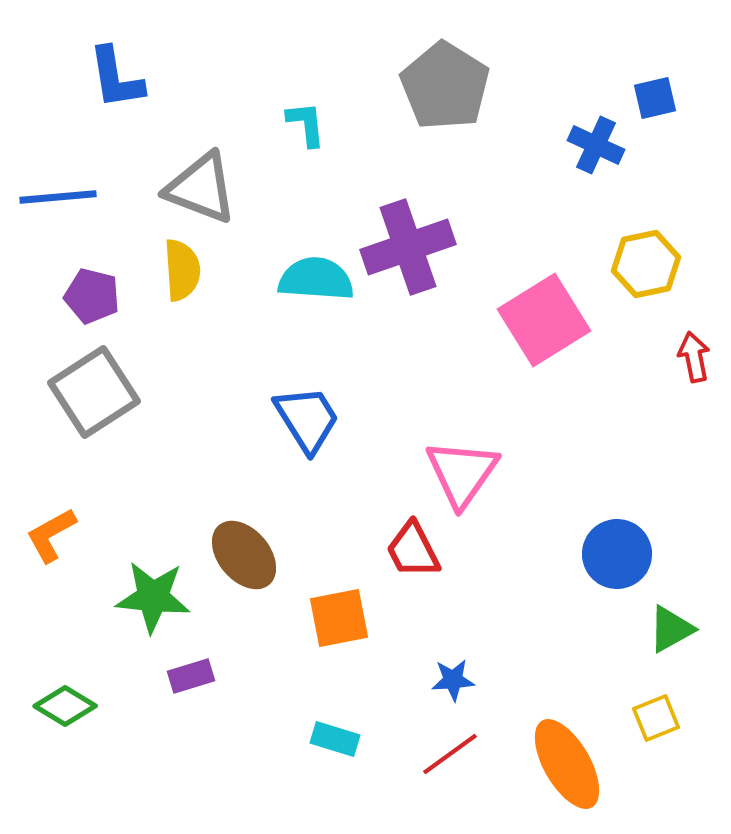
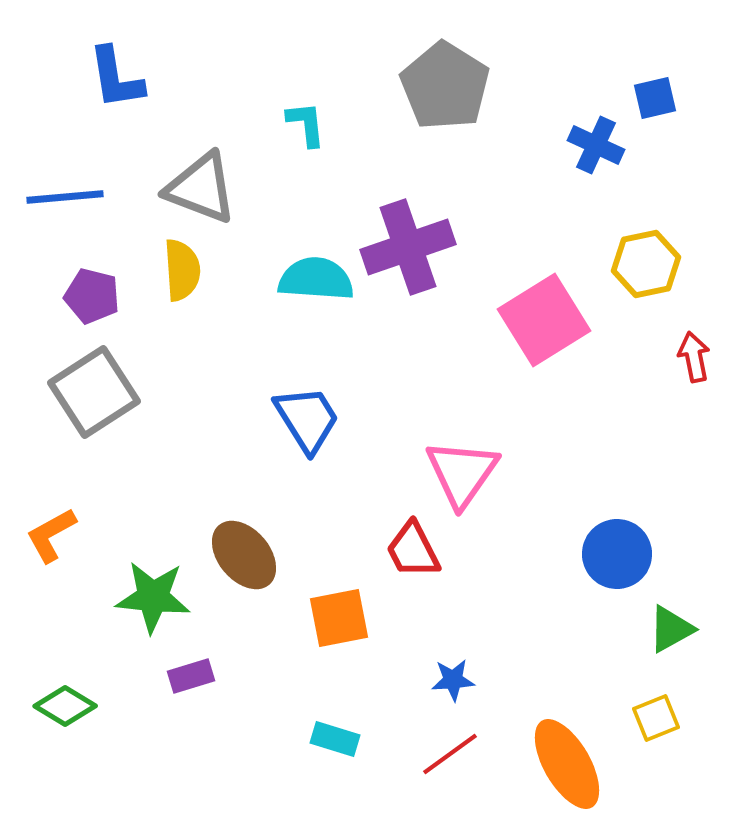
blue line: moved 7 px right
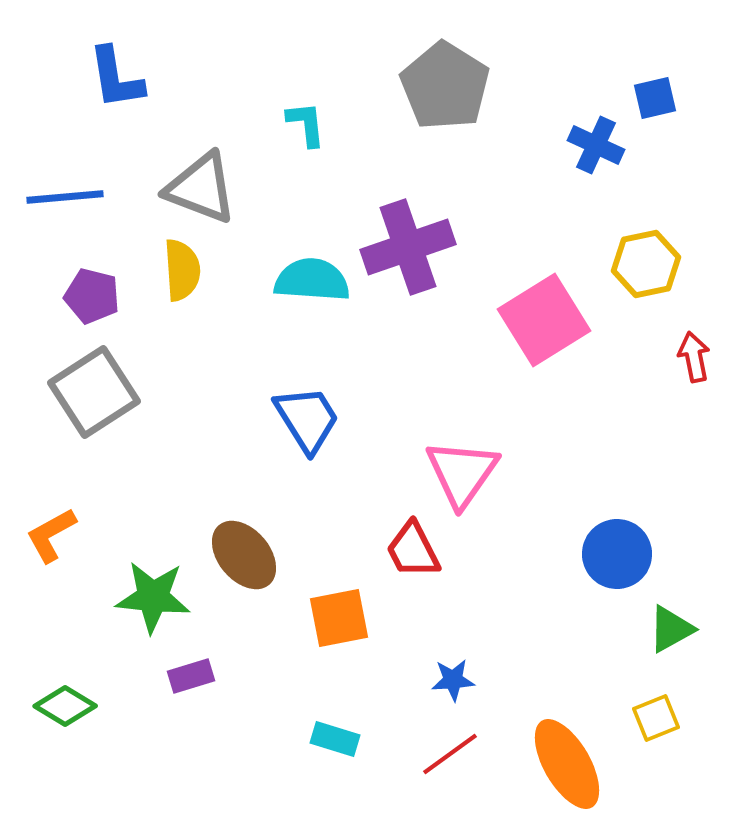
cyan semicircle: moved 4 px left, 1 px down
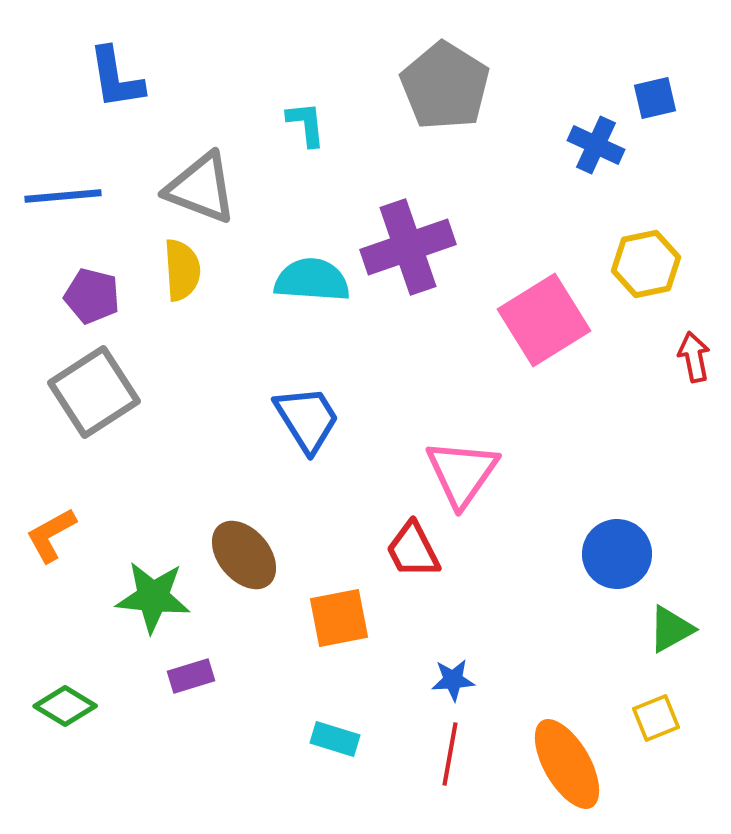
blue line: moved 2 px left, 1 px up
red line: rotated 44 degrees counterclockwise
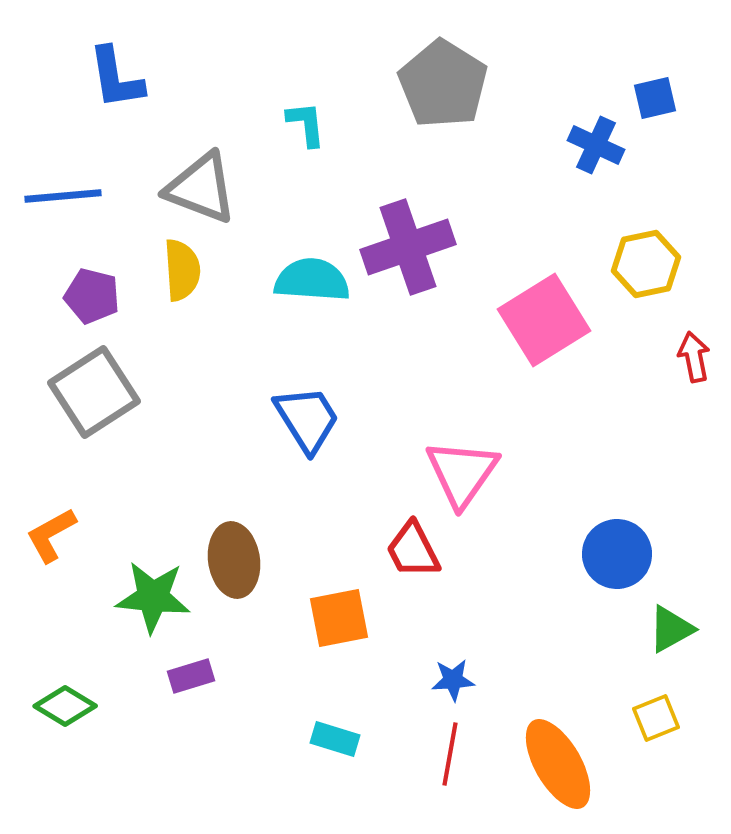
gray pentagon: moved 2 px left, 2 px up
brown ellipse: moved 10 px left, 5 px down; rotated 32 degrees clockwise
orange ellipse: moved 9 px left
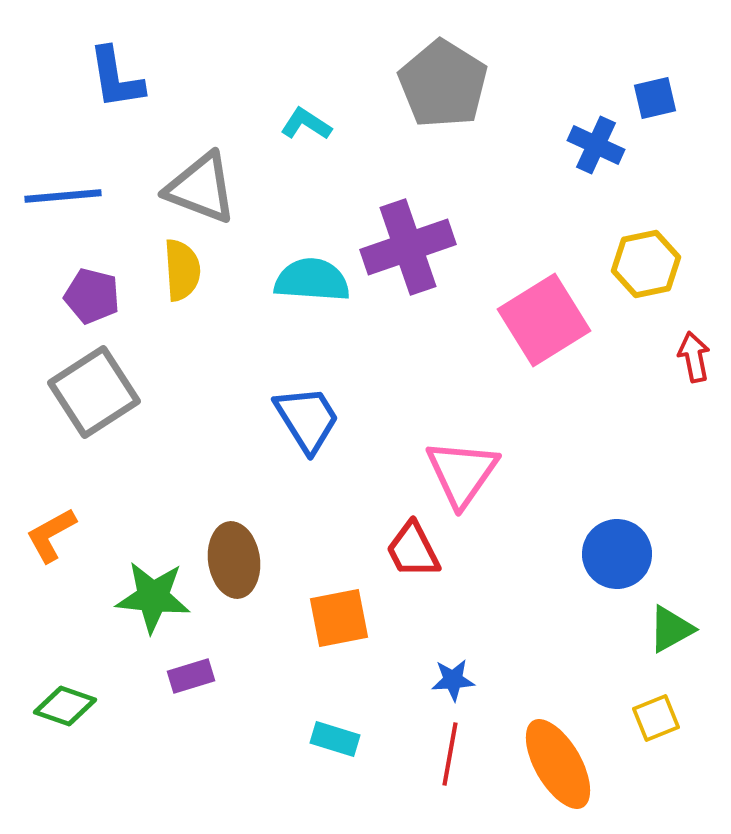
cyan L-shape: rotated 51 degrees counterclockwise
green diamond: rotated 12 degrees counterclockwise
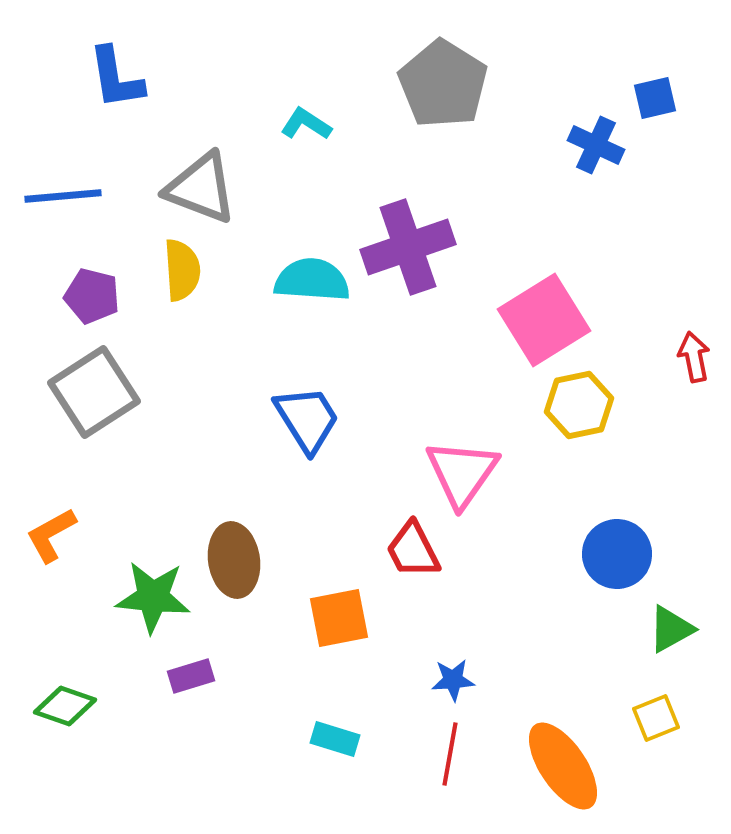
yellow hexagon: moved 67 px left, 141 px down
orange ellipse: moved 5 px right, 2 px down; rotated 4 degrees counterclockwise
